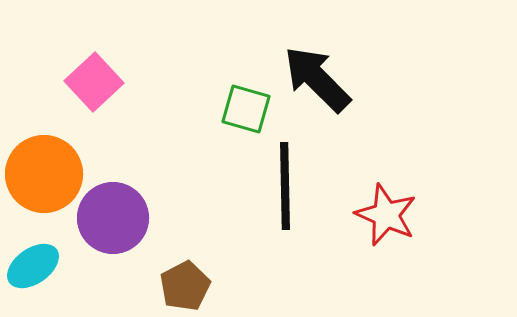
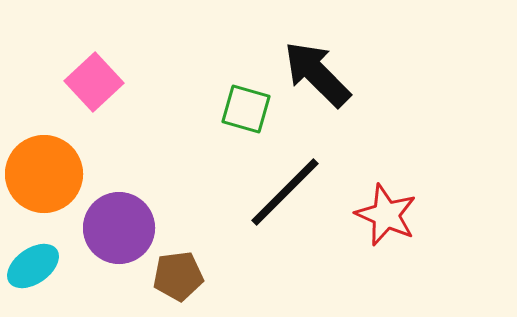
black arrow: moved 5 px up
black line: moved 6 px down; rotated 46 degrees clockwise
purple circle: moved 6 px right, 10 px down
brown pentagon: moved 7 px left, 10 px up; rotated 21 degrees clockwise
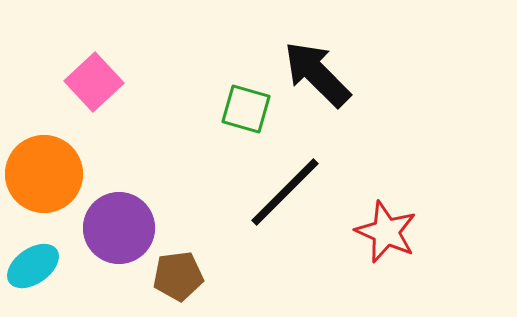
red star: moved 17 px down
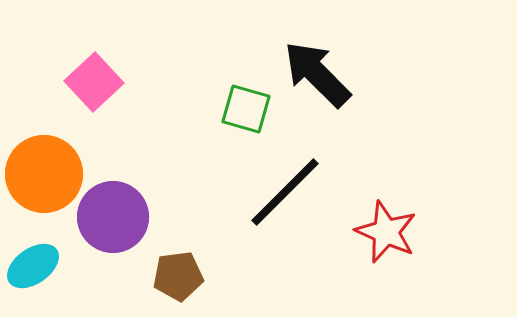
purple circle: moved 6 px left, 11 px up
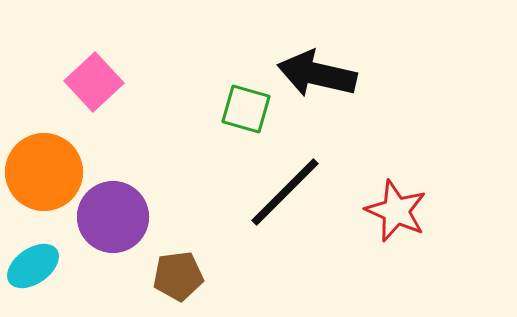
black arrow: rotated 32 degrees counterclockwise
orange circle: moved 2 px up
red star: moved 10 px right, 21 px up
